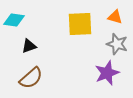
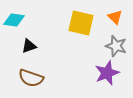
orange triangle: rotated 28 degrees clockwise
yellow square: moved 1 px right, 1 px up; rotated 16 degrees clockwise
gray star: moved 1 px left, 2 px down
brown semicircle: rotated 60 degrees clockwise
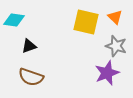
yellow square: moved 5 px right, 1 px up
brown semicircle: moved 1 px up
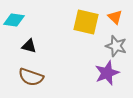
black triangle: rotated 35 degrees clockwise
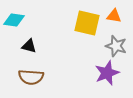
orange triangle: moved 1 px left, 1 px up; rotated 35 degrees counterclockwise
yellow square: moved 1 px right, 1 px down
brown semicircle: rotated 15 degrees counterclockwise
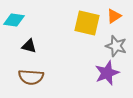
orange triangle: rotated 42 degrees counterclockwise
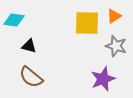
yellow square: rotated 12 degrees counterclockwise
purple star: moved 4 px left, 6 px down
brown semicircle: rotated 35 degrees clockwise
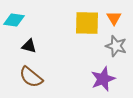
orange triangle: moved 2 px down; rotated 28 degrees counterclockwise
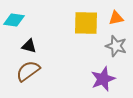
orange triangle: moved 2 px right; rotated 49 degrees clockwise
yellow square: moved 1 px left
brown semicircle: moved 3 px left, 6 px up; rotated 105 degrees clockwise
